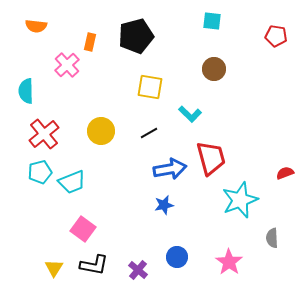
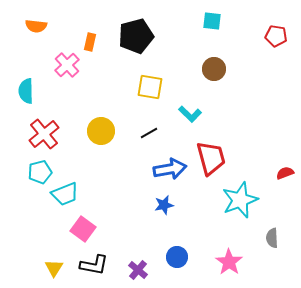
cyan trapezoid: moved 7 px left, 12 px down
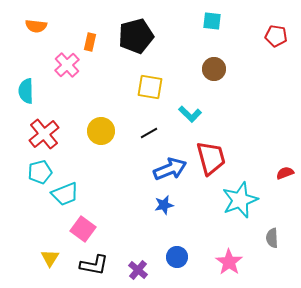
blue arrow: rotated 12 degrees counterclockwise
yellow triangle: moved 4 px left, 10 px up
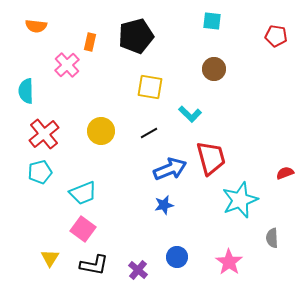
cyan trapezoid: moved 18 px right, 1 px up
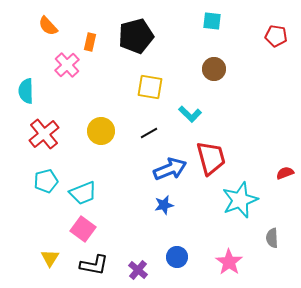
orange semicircle: moved 12 px right; rotated 40 degrees clockwise
cyan pentagon: moved 6 px right, 9 px down
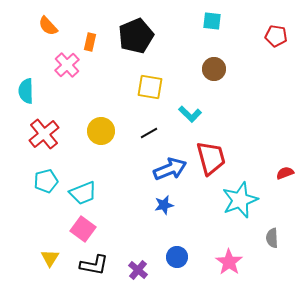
black pentagon: rotated 8 degrees counterclockwise
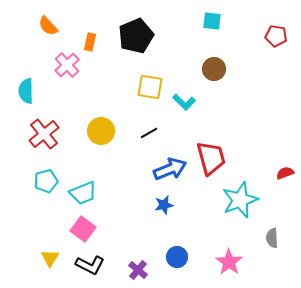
cyan L-shape: moved 6 px left, 12 px up
black L-shape: moved 4 px left; rotated 16 degrees clockwise
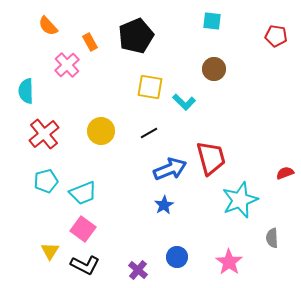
orange rectangle: rotated 42 degrees counterclockwise
blue star: rotated 18 degrees counterclockwise
yellow triangle: moved 7 px up
black L-shape: moved 5 px left
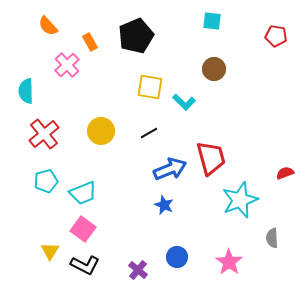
blue star: rotated 18 degrees counterclockwise
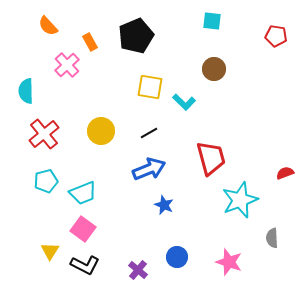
blue arrow: moved 21 px left
pink star: rotated 16 degrees counterclockwise
